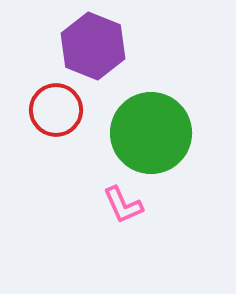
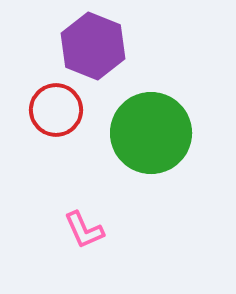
pink L-shape: moved 39 px left, 25 px down
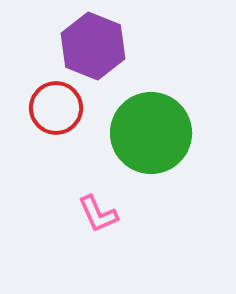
red circle: moved 2 px up
pink L-shape: moved 14 px right, 16 px up
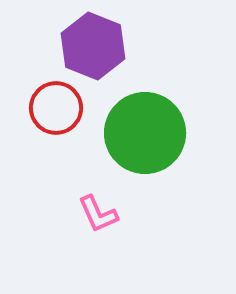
green circle: moved 6 px left
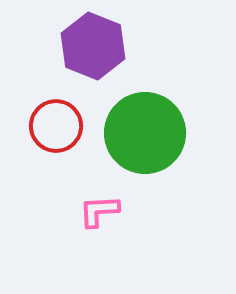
red circle: moved 18 px down
pink L-shape: moved 1 px right, 3 px up; rotated 111 degrees clockwise
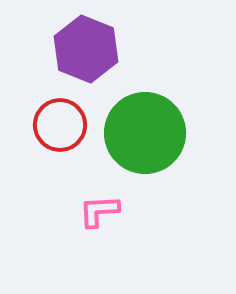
purple hexagon: moved 7 px left, 3 px down
red circle: moved 4 px right, 1 px up
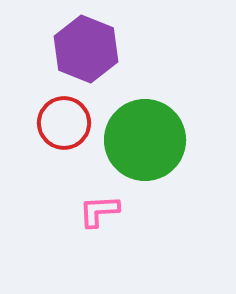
red circle: moved 4 px right, 2 px up
green circle: moved 7 px down
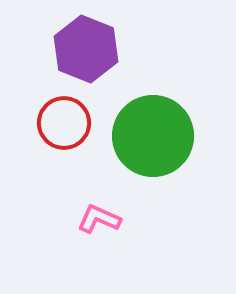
green circle: moved 8 px right, 4 px up
pink L-shape: moved 8 px down; rotated 27 degrees clockwise
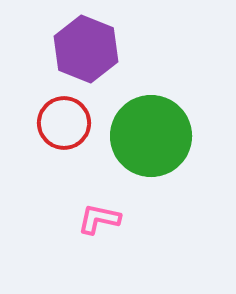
green circle: moved 2 px left
pink L-shape: rotated 12 degrees counterclockwise
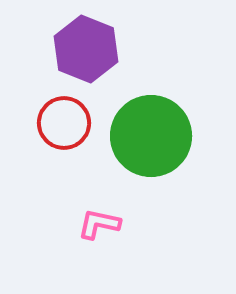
pink L-shape: moved 5 px down
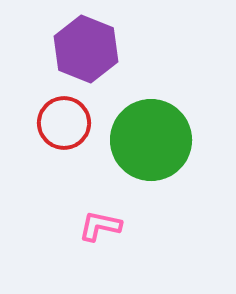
green circle: moved 4 px down
pink L-shape: moved 1 px right, 2 px down
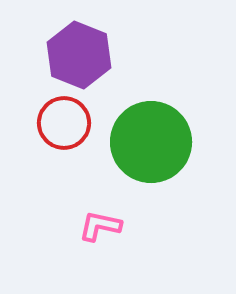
purple hexagon: moved 7 px left, 6 px down
green circle: moved 2 px down
